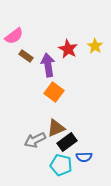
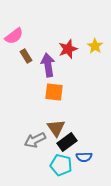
red star: rotated 24 degrees clockwise
brown rectangle: rotated 24 degrees clockwise
orange square: rotated 30 degrees counterclockwise
brown triangle: rotated 42 degrees counterclockwise
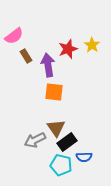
yellow star: moved 3 px left, 1 px up
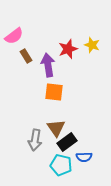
yellow star: rotated 14 degrees counterclockwise
gray arrow: rotated 55 degrees counterclockwise
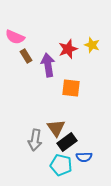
pink semicircle: moved 1 px right, 1 px down; rotated 60 degrees clockwise
orange square: moved 17 px right, 4 px up
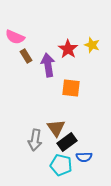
red star: rotated 18 degrees counterclockwise
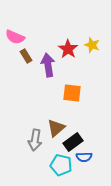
orange square: moved 1 px right, 5 px down
brown triangle: rotated 24 degrees clockwise
black rectangle: moved 6 px right
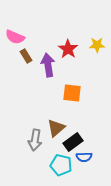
yellow star: moved 5 px right; rotated 21 degrees counterclockwise
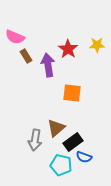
blue semicircle: rotated 21 degrees clockwise
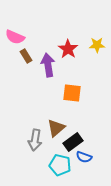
cyan pentagon: moved 1 px left
